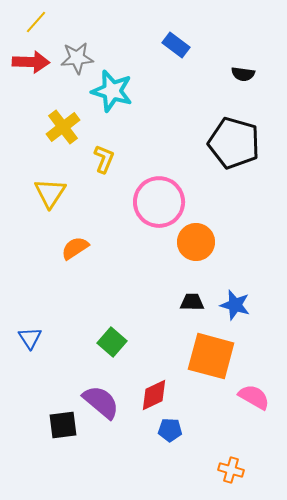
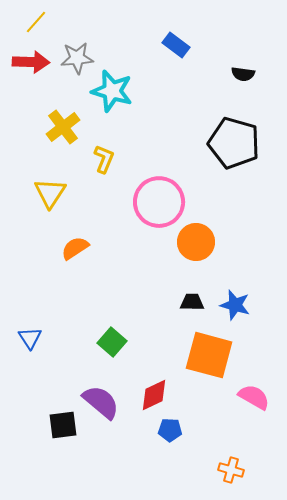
orange square: moved 2 px left, 1 px up
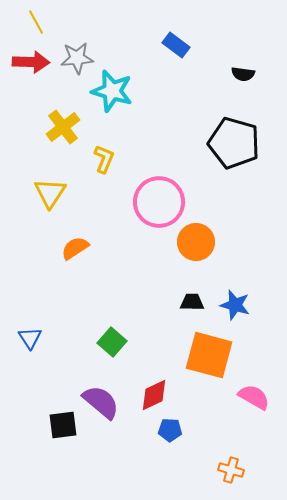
yellow line: rotated 70 degrees counterclockwise
